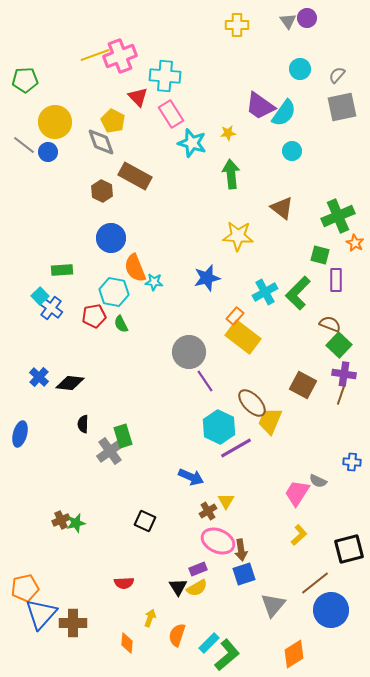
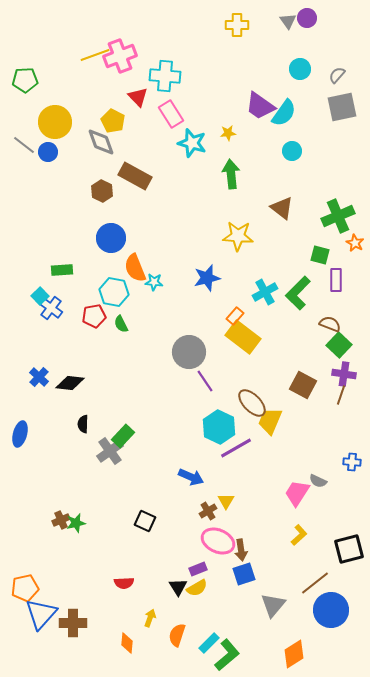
green rectangle at (123, 436): rotated 60 degrees clockwise
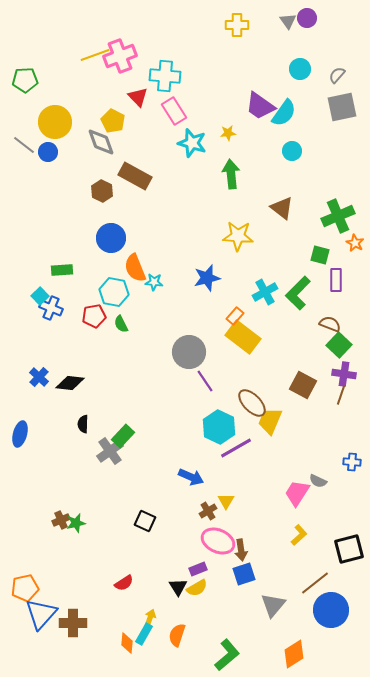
pink rectangle at (171, 114): moved 3 px right, 3 px up
blue cross at (51, 308): rotated 15 degrees counterclockwise
red semicircle at (124, 583): rotated 30 degrees counterclockwise
cyan rectangle at (209, 643): moved 65 px left, 9 px up; rotated 15 degrees counterclockwise
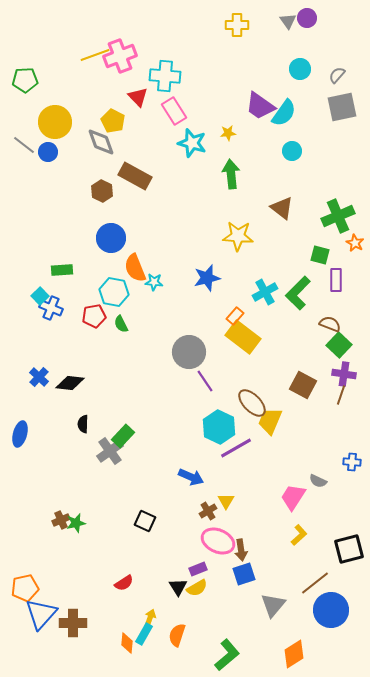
pink trapezoid at (297, 493): moved 4 px left, 4 px down
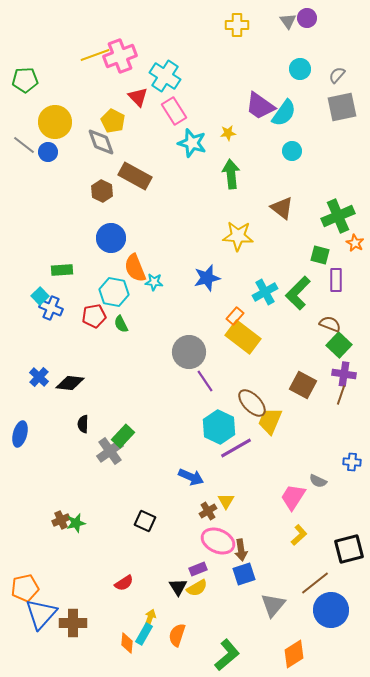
cyan cross at (165, 76): rotated 28 degrees clockwise
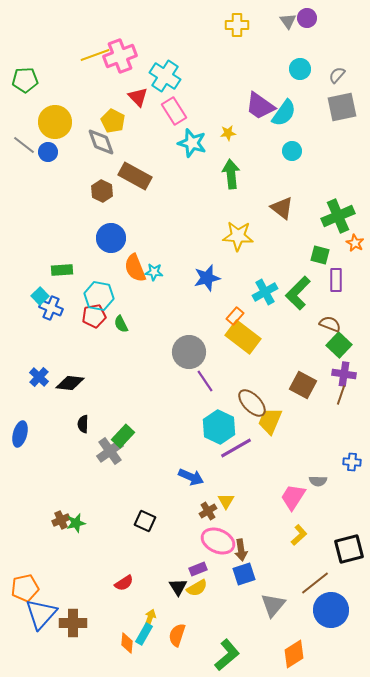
cyan star at (154, 282): moved 10 px up
cyan hexagon at (114, 292): moved 15 px left, 4 px down
gray semicircle at (318, 481): rotated 24 degrees counterclockwise
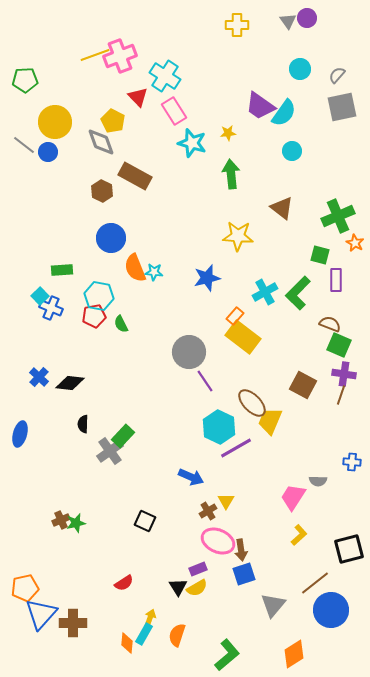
green square at (339, 345): rotated 20 degrees counterclockwise
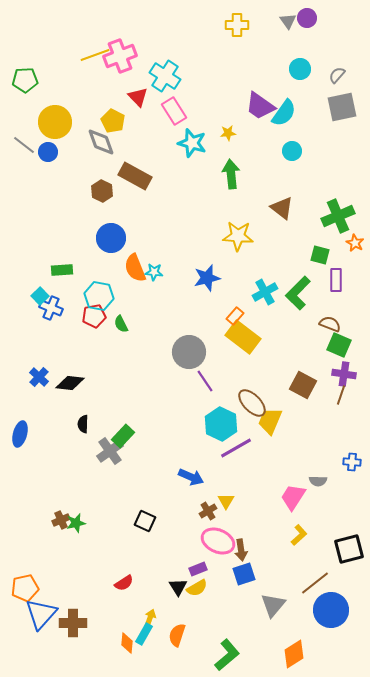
cyan hexagon at (219, 427): moved 2 px right, 3 px up
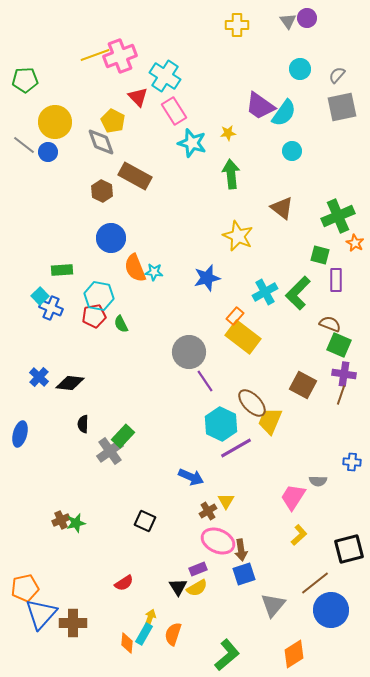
yellow star at (238, 236): rotated 20 degrees clockwise
orange semicircle at (177, 635): moved 4 px left, 1 px up
